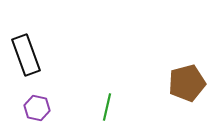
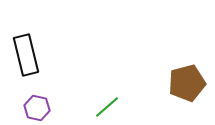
black rectangle: rotated 6 degrees clockwise
green line: rotated 36 degrees clockwise
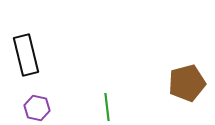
green line: rotated 56 degrees counterclockwise
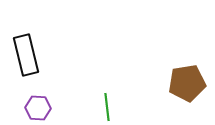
brown pentagon: rotated 6 degrees clockwise
purple hexagon: moved 1 px right; rotated 10 degrees counterclockwise
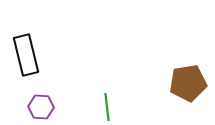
brown pentagon: moved 1 px right
purple hexagon: moved 3 px right, 1 px up
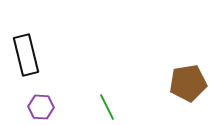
green line: rotated 20 degrees counterclockwise
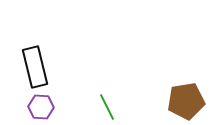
black rectangle: moved 9 px right, 12 px down
brown pentagon: moved 2 px left, 18 px down
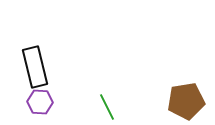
purple hexagon: moved 1 px left, 5 px up
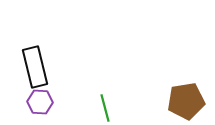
green line: moved 2 px left, 1 px down; rotated 12 degrees clockwise
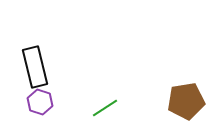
purple hexagon: rotated 15 degrees clockwise
green line: rotated 72 degrees clockwise
